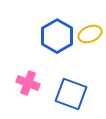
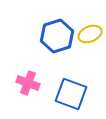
blue hexagon: rotated 12 degrees clockwise
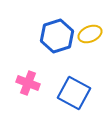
blue square: moved 3 px right, 1 px up; rotated 8 degrees clockwise
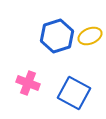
yellow ellipse: moved 2 px down
